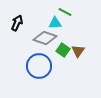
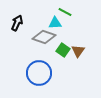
gray diamond: moved 1 px left, 1 px up
blue circle: moved 7 px down
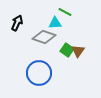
green square: moved 4 px right
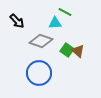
black arrow: moved 2 px up; rotated 112 degrees clockwise
gray diamond: moved 3 px left, 4 px down
brown triangle: rotated 24 degrees counterclockwise
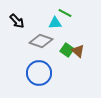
green line: moved 1 px down
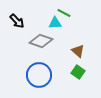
green line: moved 1 px left
green square: moved 11 px right, 22 px down
blue circle: moved 2 px down
